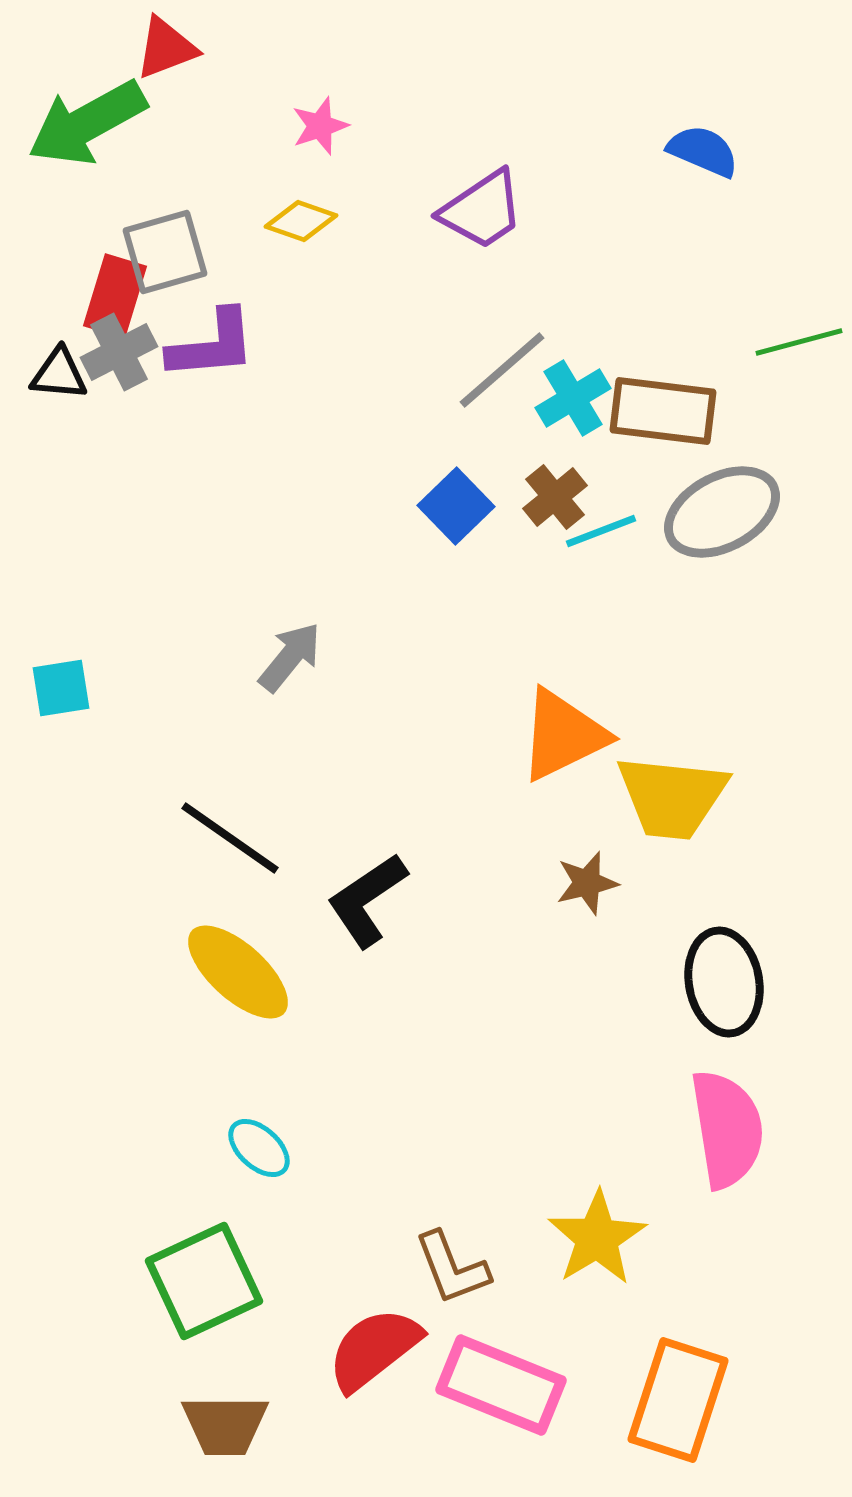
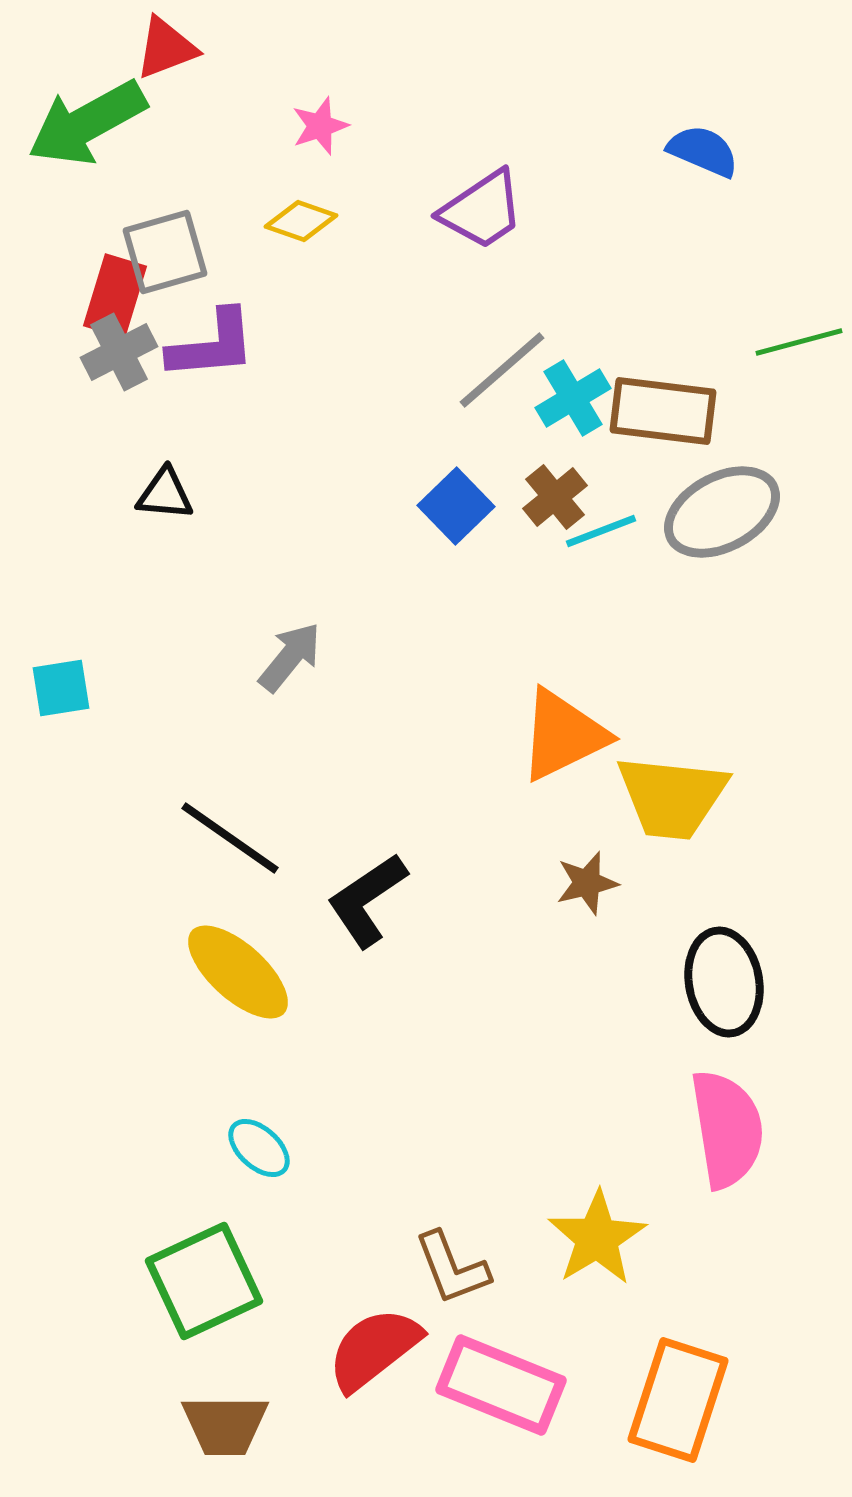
black triangle: moved 106 px right, 120 px down
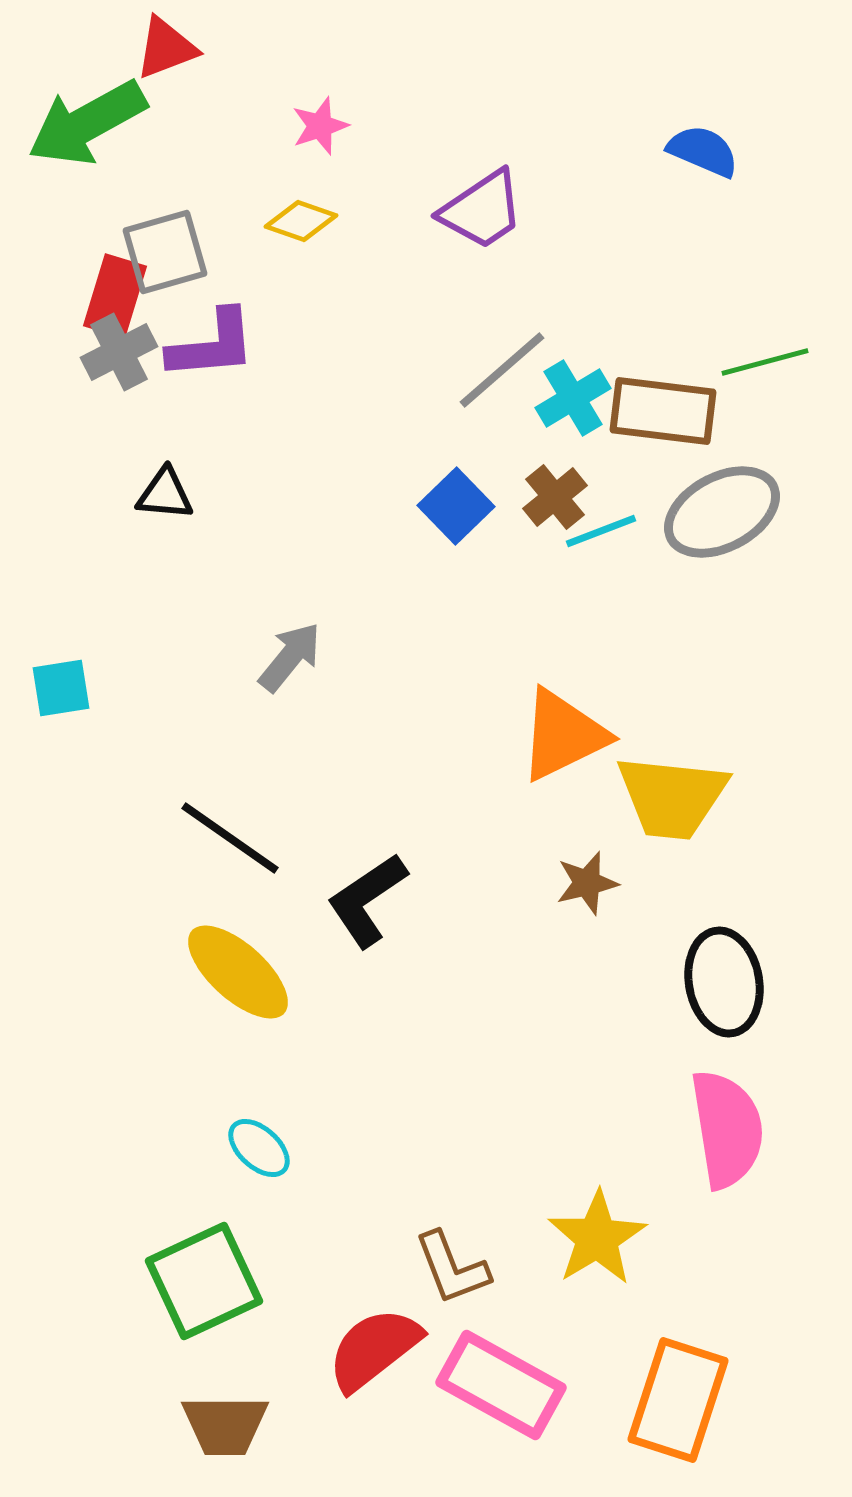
green line: moved 34 px left, 20 px down
pink rectangle: rotated 7 degrees clockwise
